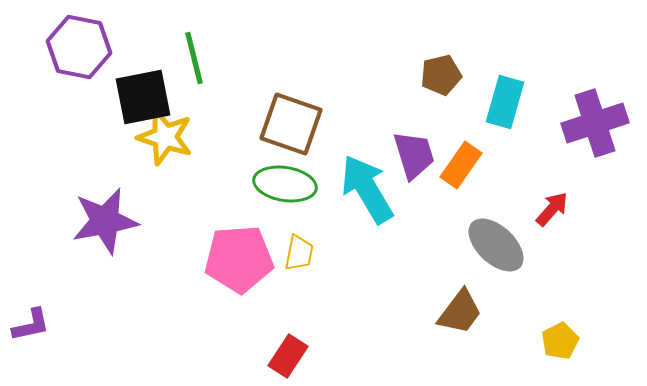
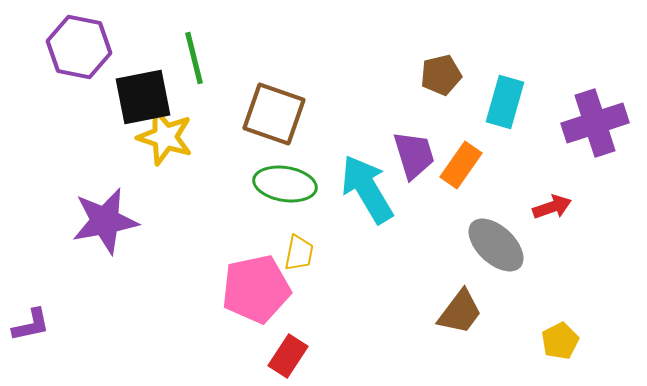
brown square: moved 17 px left, 10 px up
red arrow: moved 2 px up; rotated 30 degrees clockwise
pink pentagon: moved 17 px right, 30 px down; rotated 8 degrees counterclockwise
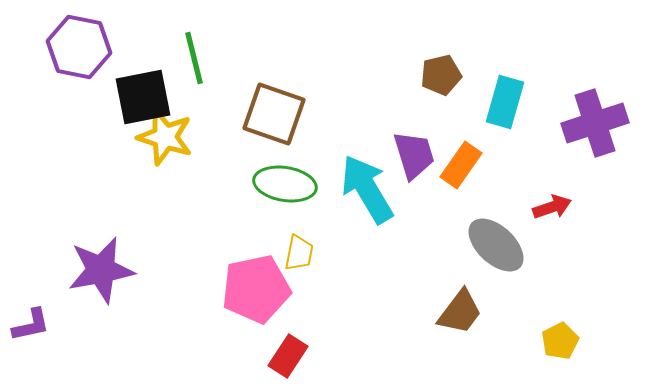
purple star: moved 4 px left, 49 px down
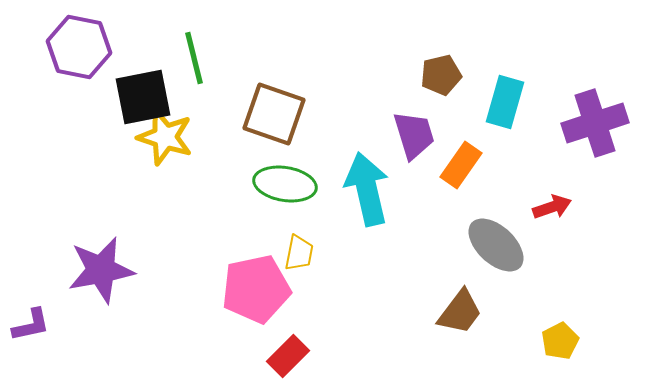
purple trapezoid: moved 20 px up
cyan arrow: rotated 18 degrees clockwise
red rectangle: rotated 12 degrees clockwise
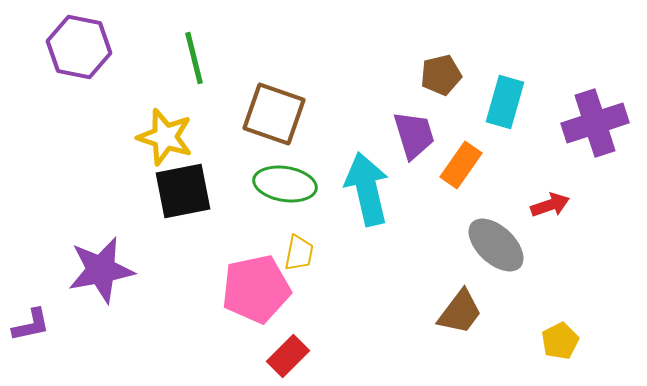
black square: moved 40 px right, 94 px down
red arrow: moved 2 px left, 2 px up
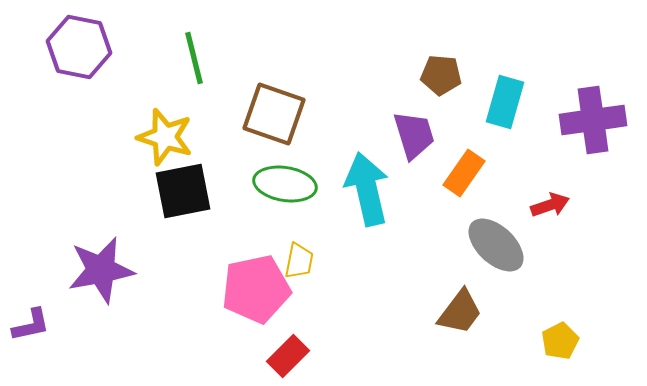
brown pentagon: rotated 18 degrees clockwise
purple cross: moved 2 px left, 3 px up; rotated 10 degrees clockwise
orange rectangle: moved 3 px right, 8 px down
yellow trapezoid: moved 8 px down
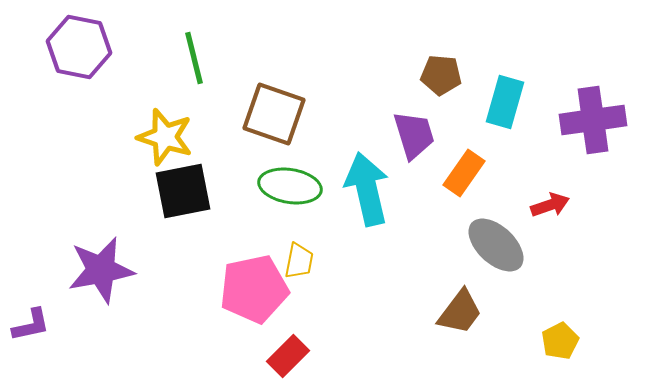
green ellipse: moved 5 px right, 2 px down
pink pentagon: moved 2 px left
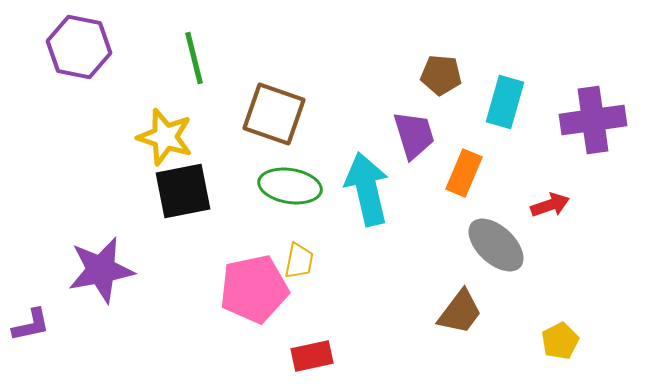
orange rectangle: rotated 12 degrees counterclockwise
red rectangle: moved 24 px right; rotated 33 degrees clockwise
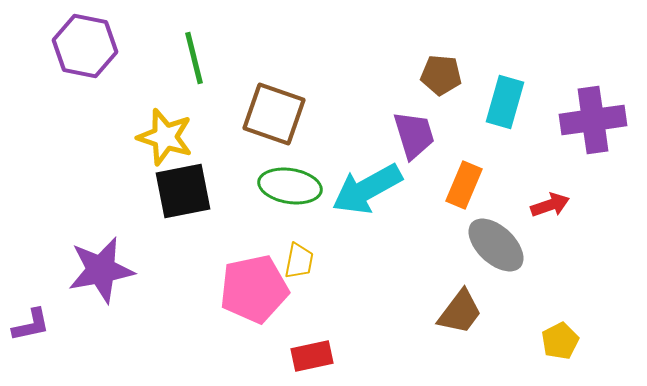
purple hexagon: moved 6 px right, 1 px up
orange rectangle: moved 12 px down
cyan arrow: rotated 106 degrees counterclockwise
